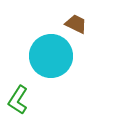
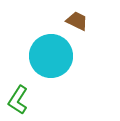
brown trapezoid: moved 1 px right, 3 px up
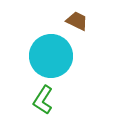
green L-shape: moved 25 px right
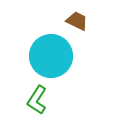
green L-shape: moved 6 px left
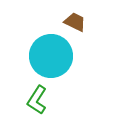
brown trapezoid: moved 2 px left, 1 px down
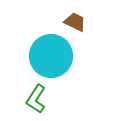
green L-shape: moved 1 px left, 1 px up
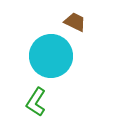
green L-shape: moved 3 px down
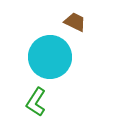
cyan circle: moved 1 px left, 1 px down
